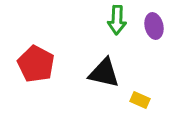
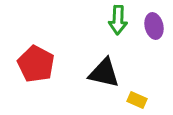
green arrow: moved 1 px right
yellow rectangle: moved 3 px left
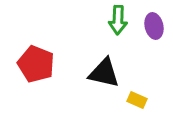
red pentagon: rotated 6 degrees counterclockwise
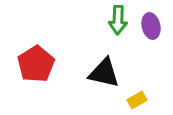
purple ellipse: moved 3 px left
red pentagon: rotated 18 degrees clockwise
yellow rectangle: rotated 54 degrees counterclockwise
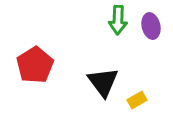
red pentagon: moved 1 px left, 1 px down
black triangle: moved 1 px left, 9 px down; rotated 40 degrees clockwise
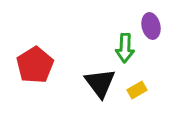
green arrow: moved 7 px right, 28 px down
black triangle: moved 3 px left, 1 px down
yellow rectangle: moved 10 px up
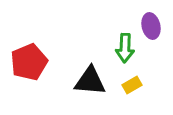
red pentagon: moved 6 px left, 3 px up; rotated 9 degrees clockwise
black triangle: moved 10 px left, 2 px up; rotated 48 degrees counterclockwise
yellow rectangle: moved 5 px left, 5 px up
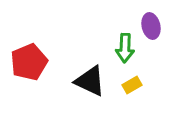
black triangle: rotated 20 degrees clockwise
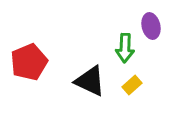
yellow rectangle: rotated 12 degrees counterclockwise
